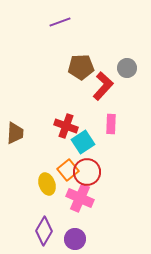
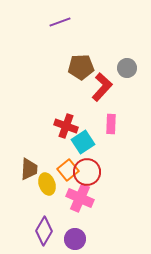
red L-shape: moved 1 px left, 1 px down
brown trapezoid: moved 14 px right, 36 px down
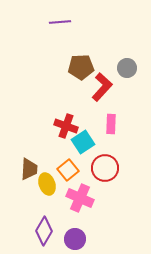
purple line: rotated 15 degrees clockwise
red circle: moved 18 px right, 4 px up
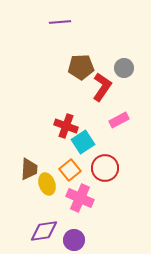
gray circle: moved 3 px left
red L-shape: rotated 8 degrees counterclockwise
pink rectangle: moved 8 px right, 4 px up; rotated 60 degrees clockwise
orange square: moved 2 px right
purple diamond: rotated 52 degrees clockwise
purple circle: moved 1 px left, 1 px down
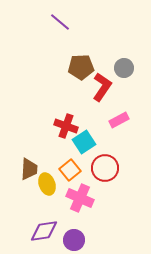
purple line: rotated 45 degrees clockwise
cyan square: moved 1 px right
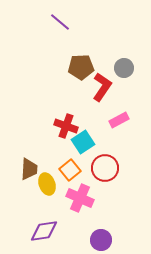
cyan square: moved 1 px left
purple circle: moved 27 px right
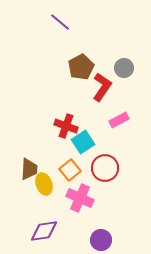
brown pentagon: rotated 25 degrees counterclockwise
yellow ellipse: moved 3 px left
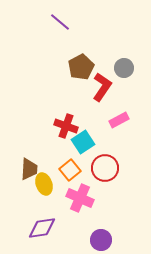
purple diamond: moved 2 px left, 3 px up
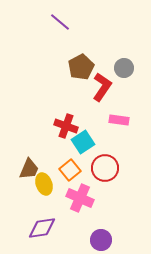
pink rectangle: rotated 36 degrees clockwise
brown trapezoid: rotated 20 degrees clockwise
